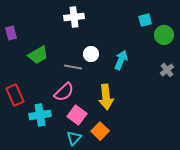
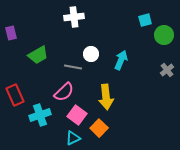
cyan cross: rotated 10 degrees counterclockwise
orange square: moved 1 px left, 3 px up
cyan triangle: moved 1 px left; rotated 21 degrees clockwise
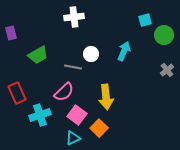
cyan arrow: moved 3 px right, 9 px up
red rectangle: moved 2 px right, 2 px up
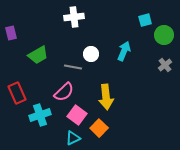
gray cross: moved 2 px left, 5 px up
